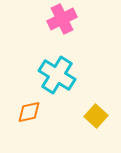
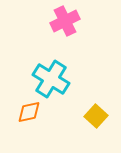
pink cross: moved 3 px right, 2 px down
cyan cross: moved 6 px left, 4 px down
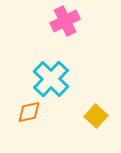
cyan cross: rotated 12 degrees clockwise
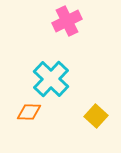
pink cross: moved 2 px right
orange diamond: rotated 15 degrees clockwise
